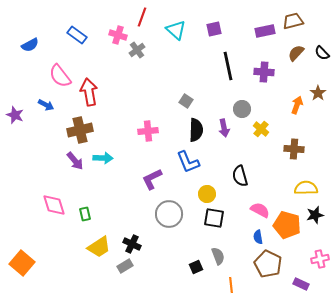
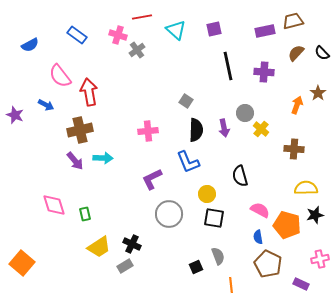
red line at (142, 17): rotated 60 degrees clockwise
gray circle at (242, 109): moved 3 px right, 4 px down
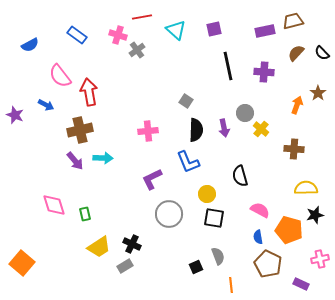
orange pentagon at (287, 225): moved 2 px right, 5 px down
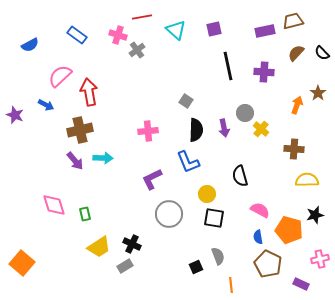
pink semicircle at (60, 76): rotated 85 degrees clockwise
yellow semicircle at (306, 188): moved 1 px right, 8 px up
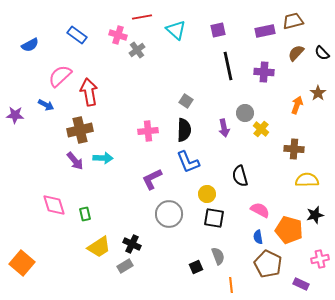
purple square at (214, 29): moved 4 px right, 1 px down
purple star at (15, 115): rotated 18 degrees counterclockwise
black semicircle at (196, 130): moved 12 px left
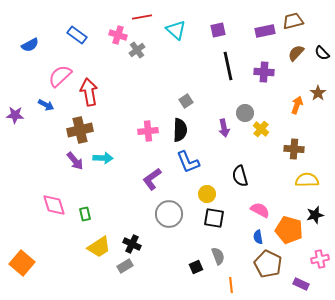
gray square at (186, 101): rotated 24 degrees clockwise
black semicircle at (184, 130): moved 4 px left
purple L-shape at (152, 179): rotated 10 degrees counterclockwise
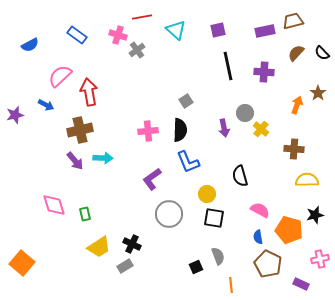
purple star at (15, 115): rotated 18 degrees counterclockwise
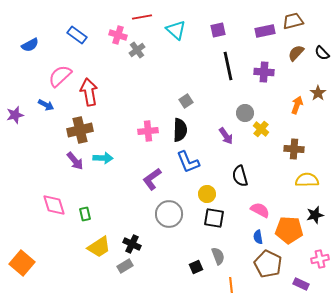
purple arrow at (224, 128): moved 2 px right, 8 px down; rotated 24 degrees counterclockwise
orange pentagon at (289, 230): rotated 12 degrees counterclockwise
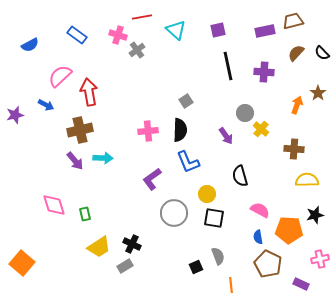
gray circle at (169, 214): moved 5 px right, 1 px up
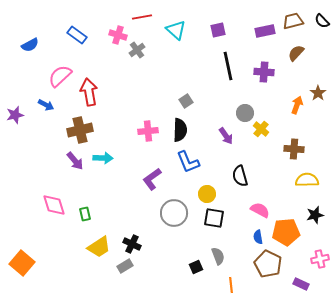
black semicircle at (322, 53): moved 32 px up
orange pentagon at (289, 230): moved 3 px left, 2 px down; rotated 8 degrees counterclockwise
